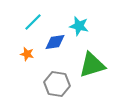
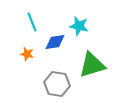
cyan line: moved 1 px left; rotated 66 degrees counterclockwise
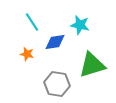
cyan line: rotated 12 degrees counterclockwise
cyan star: moved 1 px right, 1 px up
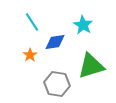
cyan star: moved 3 px right; rotated 18 degrees clockwise
orange star: moved 3 px right, 1 px down; rotated 24 degrees clockwise
green triangle: moved 1 px left, 1 px down
